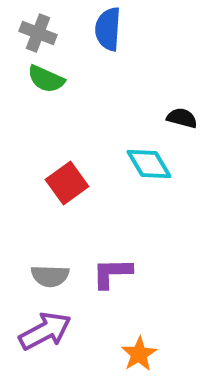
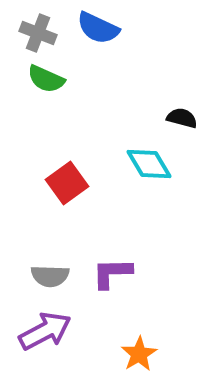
blue semicircle: moved 10 px left, 1 px up; rotated 69 degrees counterclockwise
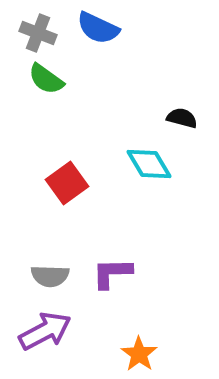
green semicircle: rotated 12 degrees clockwise
orange star: rotated 6 degrees counterclockwise
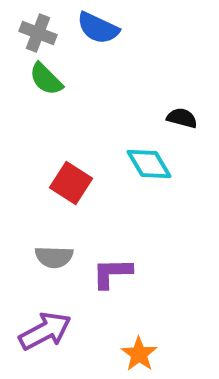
green semicircle: rotated 9 degrees clockwise
red square: moved 4 px right; rotated 21 degrees counterclockwise
gray semicircle: moved 4 px right, 19 px up
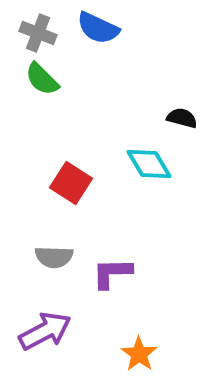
green semicircle: moved 4 px left
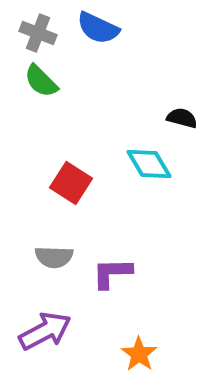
green semicircle: moved 1 px left, 2 px down
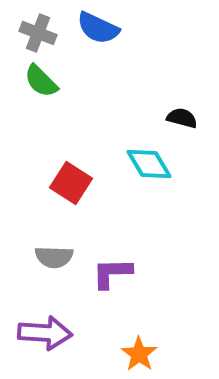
purple arrow: moved 2 px down; rotated 32 degrees clockwise
